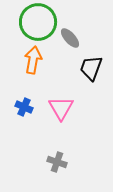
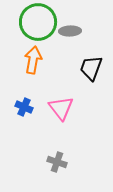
gray ellipse: moved 7 px up; rotated 50 degrees counterclockwise
pink triangle: rotated 8 degrees counterclockwise
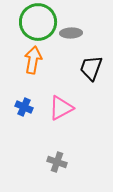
gray ellipse: moved 1 px right, 2 px down
pink triangle: rotated 40 degrees clockwise
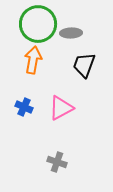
green circle: moved 2 px down
black trapezoid: moved 7 px left, 3 px up
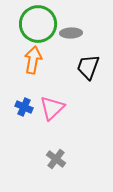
black trapezoid: moved 4 px right, 2 px down
pink triangle: moved 9 px left; rotated 16 degrees counterclockwise
gray cross: moved 1 px left, 3 px up; rotated 18 degrees clockwise
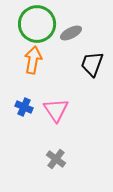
green circle: moved 1 px left
gray ellipse: rotated 25 degrees counterclockwise
black trapezoid: moved 4 px right, 3 px up
pink triangle: moved 4 px right, 2 px down; rotated 20 degrees counterclockwise
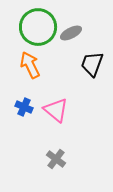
green circle: moved 1 px right, 3 px down
orange arrow: moved 3 px left, 5 px down; rotated 36 degrees counterclockwise
pink triangle: rotated 16 degrees counterclockwise
